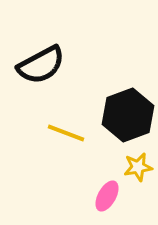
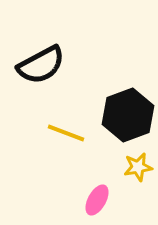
pink ellipse: moved 10 px left, 4 px down
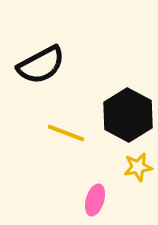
black hexagon: rotated 12 degrees counterclockwise
pink ellipse: moved 2 px left; rotated 12 degrees counterclockwise
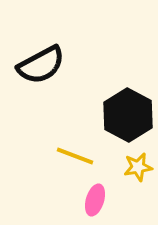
yellow line: moved 9 px right, 23 px down
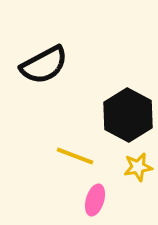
black semicircle: moved 3 px right
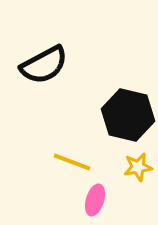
black hexagon: rotated 15 degrees counterclockwise
yellow line: moved 3 px left, 6 px down
